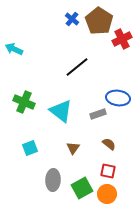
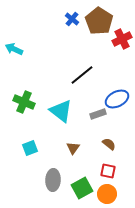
black line: moved 5 px right, 8 px down
blue ellipse: moved 1 px left, 1 px down; rotated 35 degrees counterclockwise
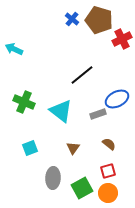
brown pentagon: moved 1 px up; rotated 16 degrees counterclockwise
red square: rotated 28 degrees counterclockwise
gray ellipse: moved 2 px up
orange circle: moved 1 px right, 1 px up
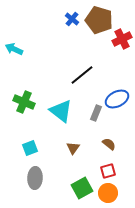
gray rectangle: moved 2 px left, 1 px up; rotated 49 degrees counterclockwise
gray ellipse: moved 18 px left
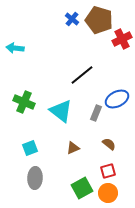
cyan arrow: moved 1 px right, 1 px up; rotated 18 degrees counterclockwise
brown triangle: rotated 32 degrees clockwise
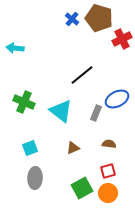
brown pentagon: moved 2 px up
brown semicircle: rotated 32 degrees counterclockwise
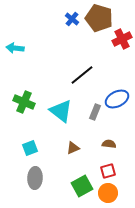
gray rectangle: moved 1 px left, 1 px up
green square: moved 2 px up
